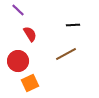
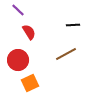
red semicircle: moved 1 px left, 2 px up
red circle: moved 1 px up
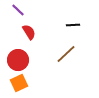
brown line: rotated 15 degrees counterclockwise
orange square: moved 11 px left
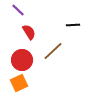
brown line: moved 13 px left, 3 px up
red circle: moved 4 px right
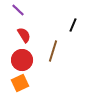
black line: rotated 64 degrees counterclockwise
red semicircle: moved 5 px left, 3 px down
brown line: rotated 30 degrees counterclockwise
orange square: moved 1 px right
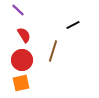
black line: rotated 40 degrees clockwise
orange square: moved 1 px right; rotated 12 degrees clockwise
